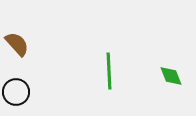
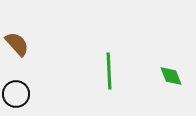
black circle: moved 2 px down
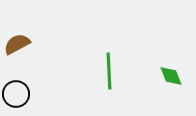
brown semicircle: rotated 76 degrees counterclockwise
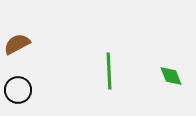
black circle: moved 2 px right, 4 px up
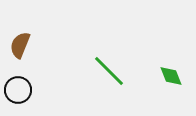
brown semicircle: moved 3 px right, 1 px down; rotated 40 degrees counterclockwise
green line: rotated 42 degrees counterclockwise
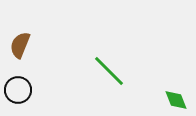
green diamond: moved 5 px right, 24 px down
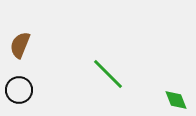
green line: moved 1 px left, 3 px down
black circle: moved 1 px right
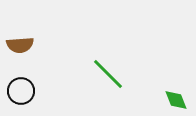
brown semicircle: rotated 116 degrees counterclockwise
black circle: moved 2 px right, 1 px down
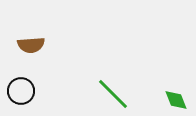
brown semicircle: moved 11 px right
green line: moved 5 px right, 20 px down
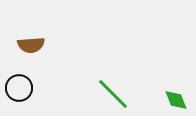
black circle: moved 2 px left, 3 px up
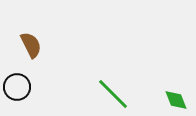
brown semicircle: rotated 112 degrees counterclockwise
black circle: moved 2 px left, 1 px up
